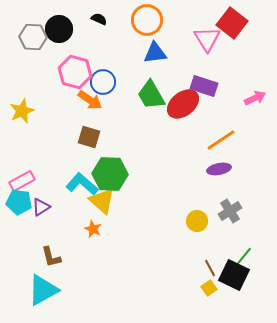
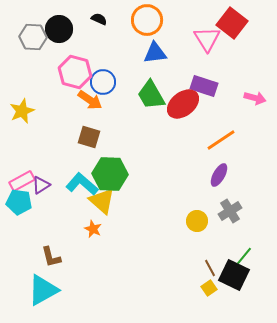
pink arrow: rotated 40 degrees clockwise
purple ellipse: moved 6 px down; rotated 50 degrees counterclockwise
purple triangle: moved 22 px up
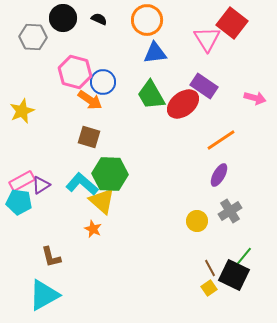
black circle: moved 4 px right, 11 px up
purple rectangle: rotated 16 degrees clockwise
cyan triangle: moved 1 px right, 5 px down
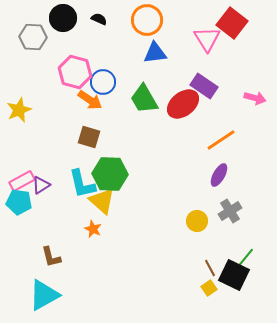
green trapezoid: moved 7 px left, 4 px down
yellow star: moved 3 px left, 1 px up
cyan L-shape: rotated 144 degrees counterclockwise
green line: moved 2 px right, 1 px down
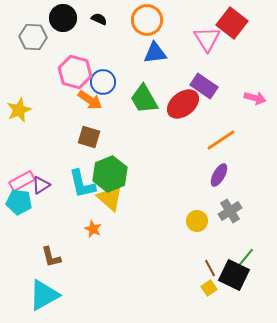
green hexagon: rotated 24 degrees counterclockwise
yellow triangle: moved 8 px right, 3 px up
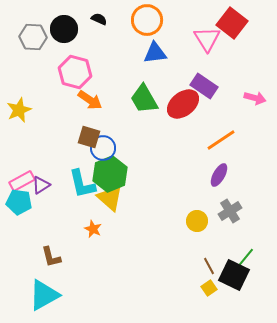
black circle: moved 1 px right, 11 px down
blue circle: moved 66 px down
brown line: moved 1 px left, 2 px up
